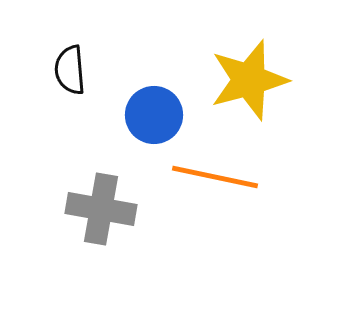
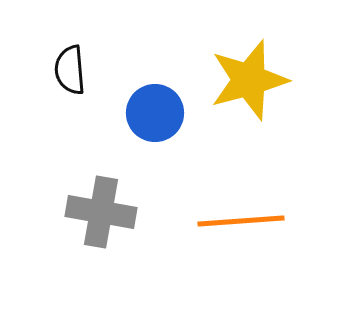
blue circle: moved 1 px right, 2 px up
orange line: moved 26 px right, 44 px down; rotated 16 degrees counterclockwise
gray cross: moved 3 px down
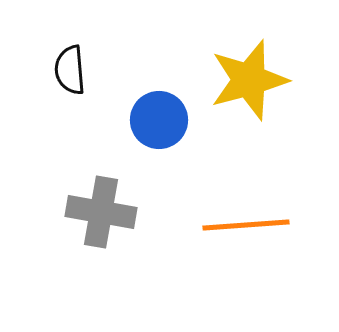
blue circle: moved 4 px right, 7 px down
orange line: moved 5 px right, 4 px down
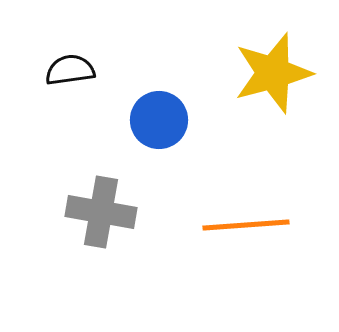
black semicircle: rotated 87 degrees clockwise
yellow star: moved 24 px right, 7 px up
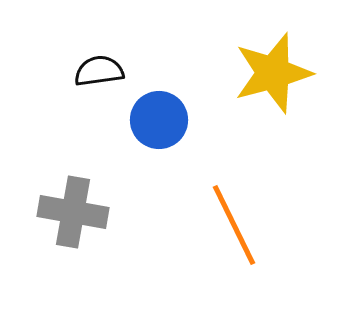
black semicircle: moved 29 px right, 1 px down
gray cross: moved 28 px left
orange line: moved 12 px left; rotated 68 degrees clockwise
